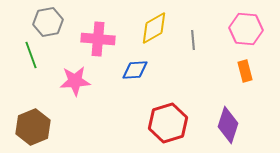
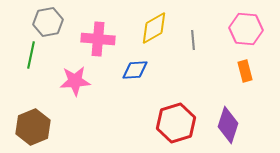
green line: rotated 32 degrees clockwise
red hexagon: moved 8 px right
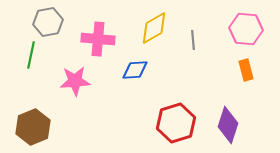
orange rectangle: moved 1 px right, 1 px up
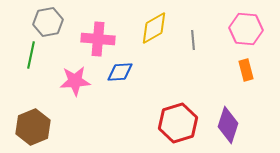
blue diamond: moved 15 px left, 2 px down
red hexagon: moved 2 px right
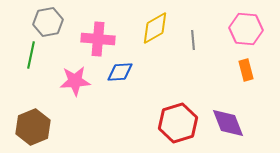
yellow diamond: moved 1 px right
purple diamond: moved 2 px up; rotated 39 degrees counterclockwise
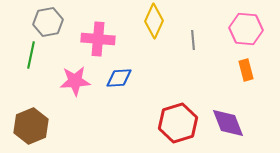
yellow diamond: moved 1 px left, 7 px up; rotated 36 degrees counterclockwise
blue diamond: moved 1 px left, 6 px down
brown hexagon: moved 2 px left, 1 px up
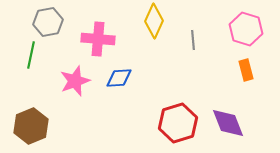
pink hexagon: rotated 12 degrees clockwise
pink star: rotated 16 degrees counterclockwise
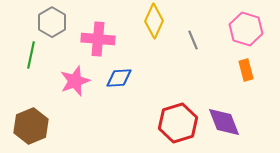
gray hexagon: moved 4 px right; rotated 20 degrees counterclockwise
gray line: rotated 18 degrees counterclockwise
purple diamond: moved 4 px left, 1 px up
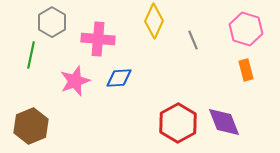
red hexagon: rotated 12 degrees counterclockwise
